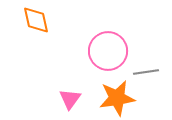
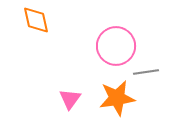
pink circle: moved 8 px right, 5 px up
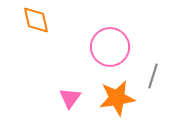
pink circle: moved 6 px left, 1 px down
gray line: moved 7 px right, 4 px down; rotated 65 degrees counterclockwise
pink triangle: moved 1 px up
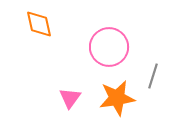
orange diamond: moved 3 px right, 4 px down
pink circle: moved 1 px left
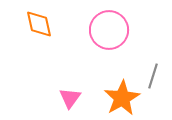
pink circle: moved 17 px up
orange star: moved 5 px right; rotated 21 degrees counterclockwise
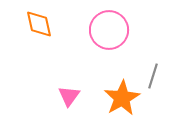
pink triangle: moved 1 px left, 2 px up
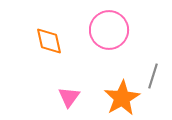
orange diamond: moved 10 px right, 17 px down
pink triangle: moved 1 px down
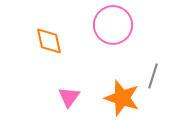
pink circle: moved 4 px right, 5 px up
orange star: rotated 24 degrees counterclockwise
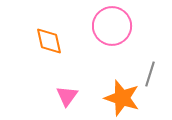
pink circle: moved 1 px left, 1 px down
gray line: moved 3 px left, 2 px up
pink triangle: moved 2 px left, 1 px up
